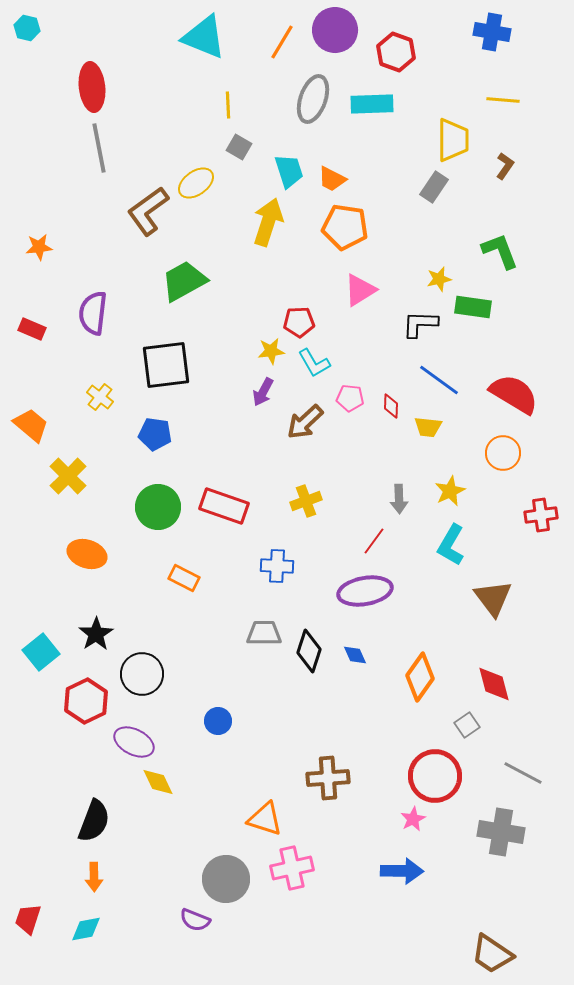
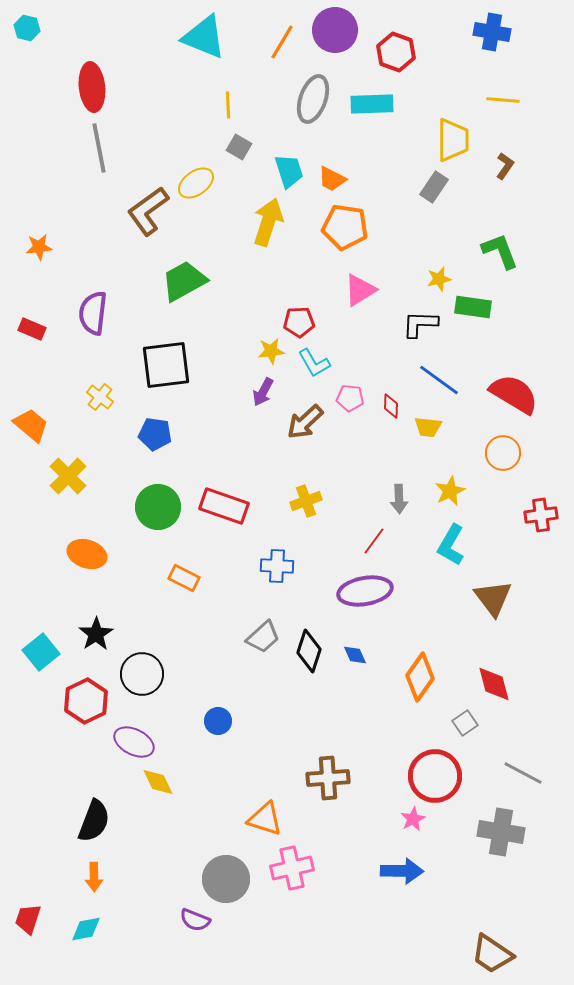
gray trapezoid at (264, 633): moved 1 px left, 4 px down; rotated 138 degrees clockwise
gray square at (467, 725): moved 2 px left, 2 px up
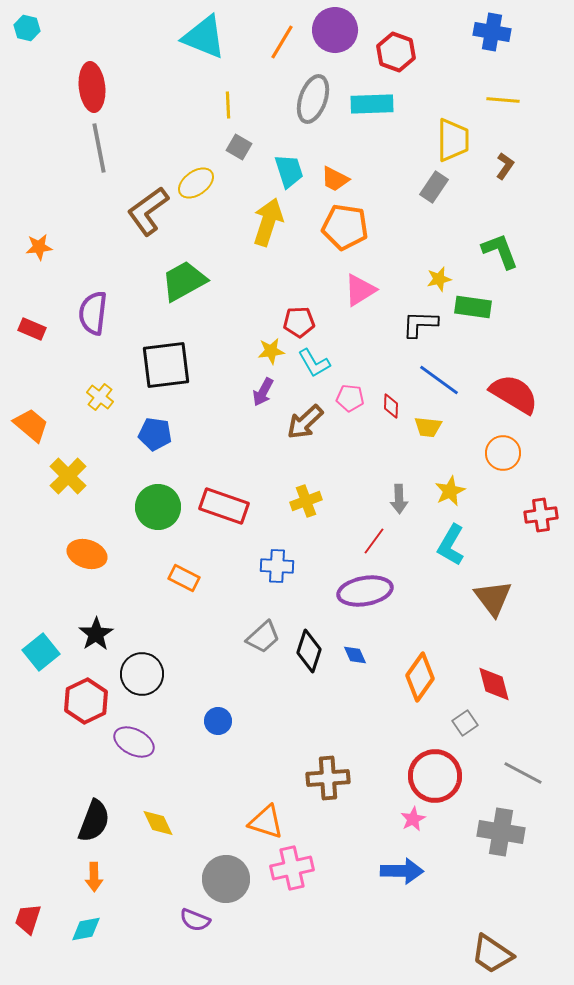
orange trapezoid at (332, 179): moved 3 px right
yellow diamond at (158, 782): moved 41 px down
orange triangle at (265, 819): moved 1 px right, 3 px down
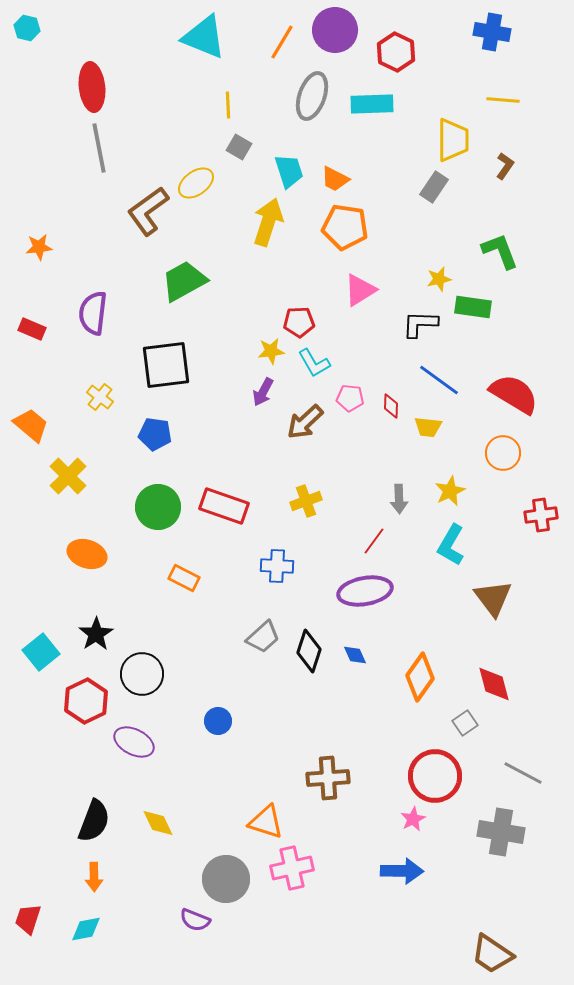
red hexagon at (396, 52): rotated 6 degrees clockwise
gray ellipse at (313, 99): moved 1 px left, 3 px up
